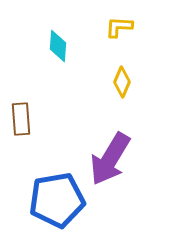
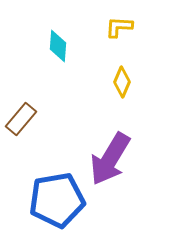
brown rectangle: rotated 44 degrees clockwise
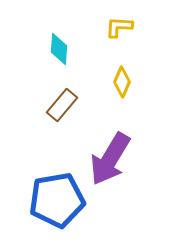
cyan diamond: moved 1 px right, 3 px down
brown rectangle: moved 41 px right, 14 px up
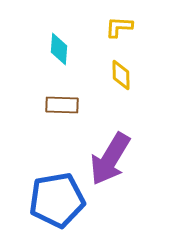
yellow diamond: moved 1 px left, 7 px up; rotated 24 degrees counterclockwise
brown rectangle: rotated 52 degrees clockwise
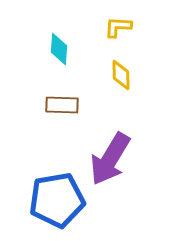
yellow L-shape: moved 1 px left
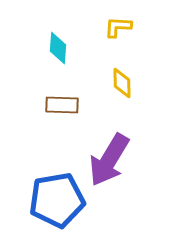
cyan diamond: moved 1 px left, 1 px up
yellow diamond: moved 1 px right, 8 px down
purple arrow: moved 1 px left, 1 px down
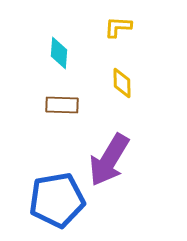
cyan diamond: moved 1 px right, 5 px down
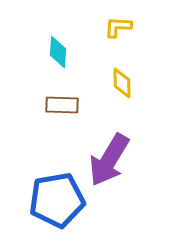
cyan diamond: moved 1 px left, 1 px up
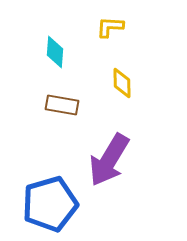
yellow L-shape: moved 8 px left
cyan diamond: moved 3 px left
brown rectangle: rotated 8 degrees clockwise
blue pentagon: moved 7 px left, 4 px down; rotated 6 degrees counterclockwise
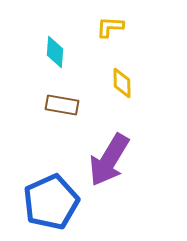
blue pentagon: moved 1 px right, 2 px up; rotated 8 degrees counterclockwise
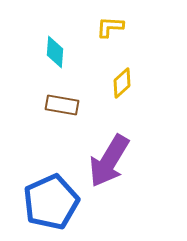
yellow diamond: rotated 48 degrees clockwise
purple arrow: moved 1 px down
